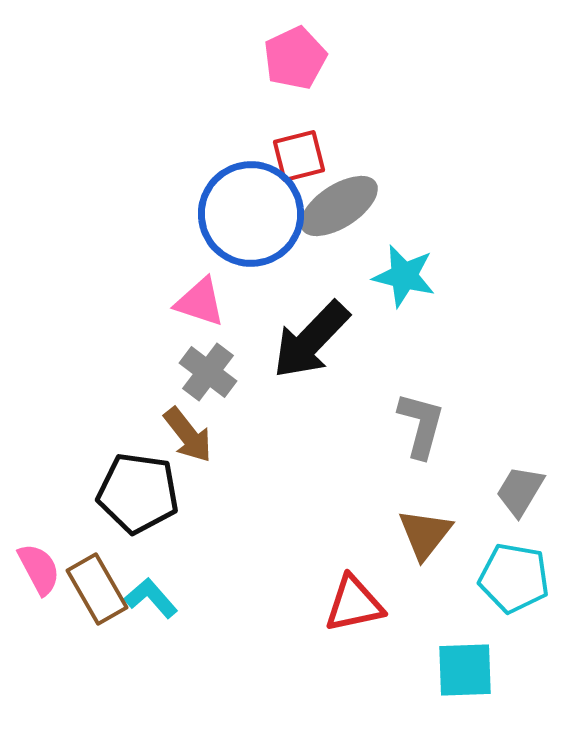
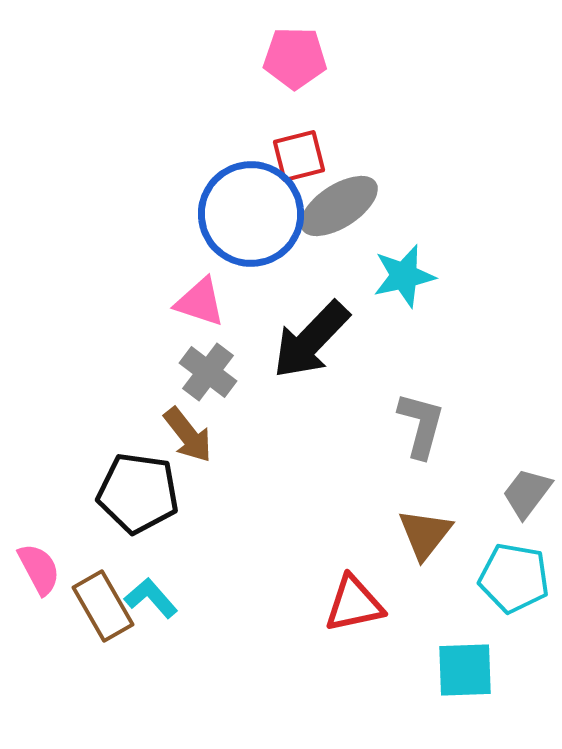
pink pentagon: rotated 26 degrees clockwise
cyan star: rotated 26 degrees counterclockwise
gray trapezoid: moved 7 px right, 2 px down; rotated 6 degrees clockwise
brown rectangle: moved 6 px right, 17 px down
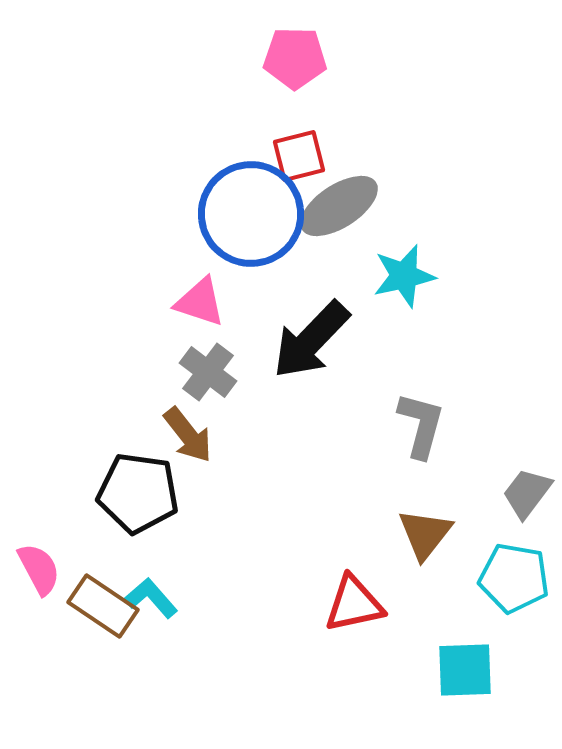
brown rectangle: rotated 26 degrees counterclockwise
